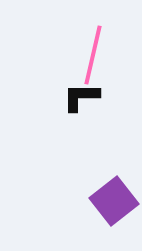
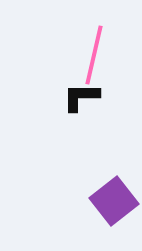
pink line: moved 1 px right
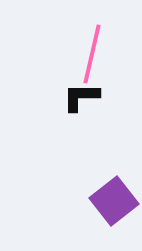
pink line: moved 2 px left, 1 px up
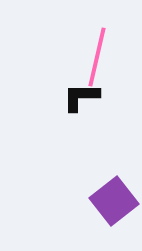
pink line: moved 5 px right, 3 px down
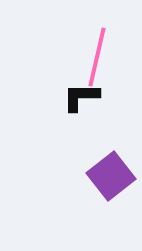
purple square: moved 3 px left, 25 px up
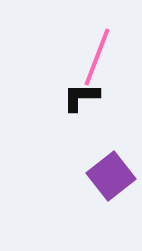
pink line: rotated 8 degrees clockwise
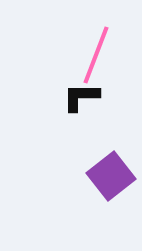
pink line: moved 1 px left, 2 px up
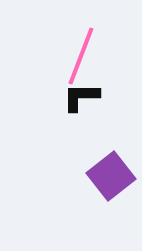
pink line: moved 15 px left, 1 px down
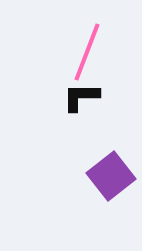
pink line: moved 6 px right, 4 px up
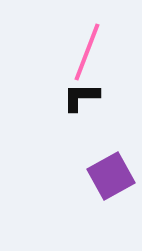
purple square: rotated 9 degrees clockwise
